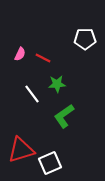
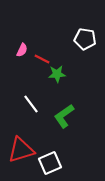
white pentagon: rotated 10 degrees clockwise
pink semicircle: moved 2 px right, 4 px up
red line: moved 1 px left, 1 px down
green star: moved 10 px up
white line: moved 1 px left, 10 px down
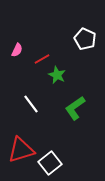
white pentagon: rotated 15 degrees clockwise
pink semicircle: moved 5 px left
red line: rotated 56 degrees counterclockwise
green star: moved 1 px down; rotated 30 degrees clockwise
green L-shape: moved 11 px right, 8 px up
white square: rotated 15 degrees counterclockwise
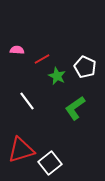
white pentagon: moved 28 px down
pink semicircle: rotated 112 degrees counterclockwise
green star: moved 1 px down
white line: moved 4 px left, 3 px up
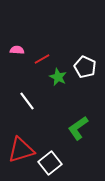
green star: moved 1 px right, 1 px down
green L-shape: moved 3 px right, 20 px down
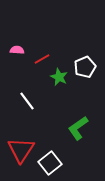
white pentagon: rotated 25 degrees clockwise
green star: moved 1 px right
red triangle: rotated 40 degrees counterclockwise
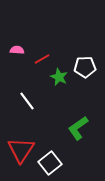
white pentagon: rotated 20 degrees clockwise
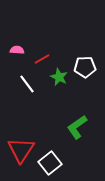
white line: moved 17 px up
green L-shape: moved 1 px left, 1 px up
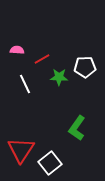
green star: rotated 24 degrees counterclockwise
white line: moved 2 px left; rotated 12 degrees clockwise
green L-shape: moved 1 px down; rotated 20 degrees counterclockwise
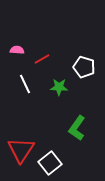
white pentagon: moved 1 px left; rotated 20 degrees clockwise
green star: moved 10 px down
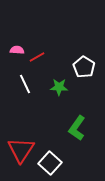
red line: moved 5 px left, 2 px up
white pentagon: rotated 15 degrees clockwise
white square: rotated 10 degrees counterclockwise
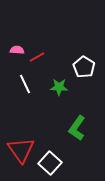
red triangle: rotated 8 degrees counterclockwise
